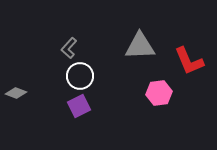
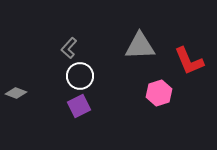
pink hexagon: rotated 10 degrees counterclockwise
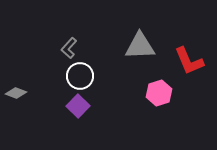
purple square: moved 1 px left; rotated 20 degrees counterclockwise
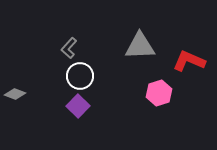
red L-shape: rotated 136 degrees clockwise
gray diamond: moved 1 px left, 1 px down
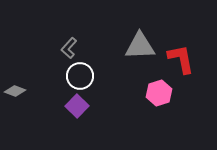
red L-shape: moved 8 px left, 2 px up; rotated 56 degrees clockwise
gray diamond: moved 3 px up
purple square: moved 1 px left
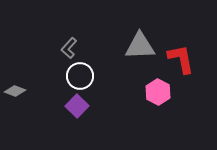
pink hexagon: moved 1 px left, 1 px up; rotated 15 degrees counterclockwise
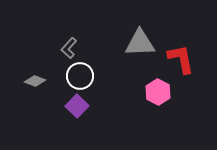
gray triangle: moved 3 px up
gray diamond: moved 20 px right, 10 px up
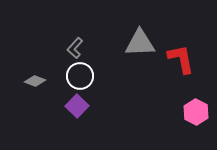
gray L-shape: moved 6 px right
pink hexagon: moved 38 px right, 20 px down
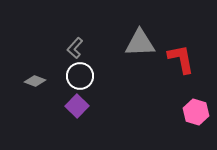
pink hexagon: rotated 10 degrees counterclockwise
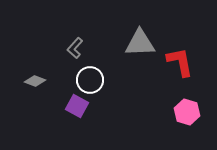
red L-shape: moved 1 px left, 3 px down
white circle: moved 10 px right, 4 px down
purple square: rotated 15 degrees counterclockwise
pink hexagon: moved 9 px left
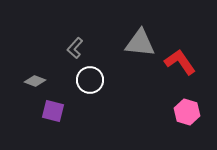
gray triangle: rotated 8 degrees clockwise
red L-shape: rotated 24 degrees counterclockwise
purple square: moved 24 px left, 5 px down; rotated 15 degrees counterclockwise
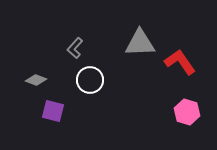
gray triangle: rotated 8 degrees counterclockwise
gray diamond: moved 1 px right, 1 px up
